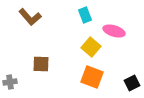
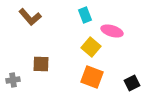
pink ellipse: moved 2 px left
gray cross: moved 3 px right, 2 px up
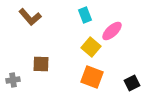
pink ellipse: rotated 60 degrees counterclockwise
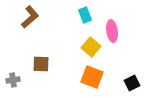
brown L-shape: rotated 90 degrees counterclockwise
pink ellipse: rotated 55 degrees counterclockwise
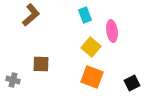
brown L-shape: moved 1 px right, 2 px up
gray cross: rotated 24 degrees clockwise
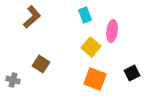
brown L-shape: moved 1 px right, 2 px down
pink ellipse: rotated 15 degrees clockwise
brown square: rotated 30 degrees clockwise
orange square: moved 3 px right, 2 px down
black square: moved 10 px up
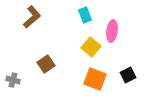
brown square: moved 5 px right; rotated 24 degrees clockwise
black square: moved 4 px left, 2 px down
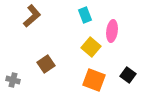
brown L-shape: moved 1 px up
black square: rotated 28 degrees counterclockwise
orange square: moved 1 px left, 1 px down
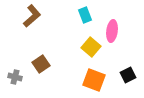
brown square: moved 5 px left
black square: rotated 28 degrees clockwise
gray cross: moved 2 px right, 3 px up
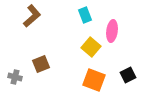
brown square: rotated 12 degrees clockwise
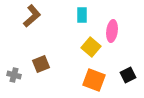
cyan rectangle: moved 3 px left; rotated 21 degrees clockwise
gray cross: moved 1 px left, 2 px up
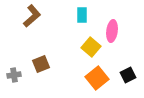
gray cross: rotated 24 degrees counterclockwise
orange square: moved 3 px right, 2 px up; rotated 30 degrees clockwise
